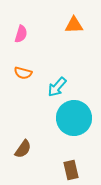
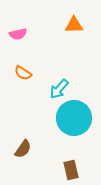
pink semicircle: moved 3 px left; rotated 60 degrees clockwise
orange semicircle: rotated 18 degrees clockwise
cyan arrow: moved 2 px right, 2 px down
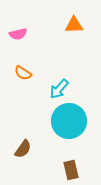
cyan circle: moved 5 px left, 3 px down
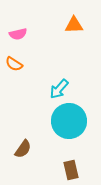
orange semicircle: moved 9 px left, 9 px up
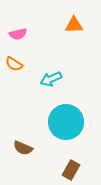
cyan arrow: moved 8 px left, 10 px up; rotated 25 degrees clockwise
cyan circle: moved 3 px left, 1 px down
brown semicircle: moved 1 px up; rotated 78 degrees clockwise
brown rectangle: rotated 42 degrees clockwise
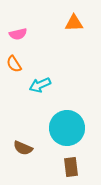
orange triangle: moved 2 px up
orange semicircle: rotated 24 degrees clockwise
cyan arrow: moved 11 px left, 6 px down
cyan circle: moved 1 px right, 6 px down
brown rectangle: moved 3 px up; rotated 36 degrees counterclockwise
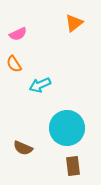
orange triangle: rotated 36 degrees counterclockwise
pink semicircle: rotated 12 degrees counterclockwise
brown rectangle: moved 2 px right, 1 px up
